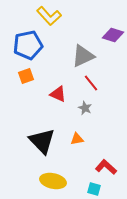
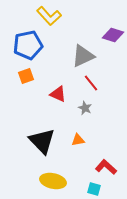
orange triangle: moved 1 px right, 1 px down
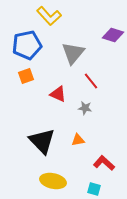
blue pentagon: moved 1 px left
gray triangle: moved 10 px left, 3 px up; rotated 25 degrees counterclockwise
red line: moved 2 px up
gray star: rotated 16 degrees counterclockwise
red L-shape: moved 2 px left, 4 px up
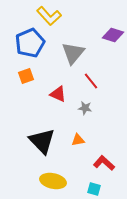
blue pentagon: moved 3 px right, 2 px up; rotated 12 degrees counterclockwise
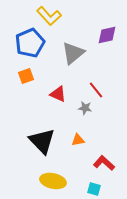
purple diamond: moved 6 px left; rotated 30 degrees counterclockwise
gray triangle: rotated 10 degrees clockwise
red line: moved 5 px right, 9 px down
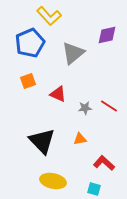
orange square: moved 2 px right, 5 px down
red line: moved 13 px right, 16 px down; rotated 18 degrees counterclockwise
gray star: rotated 16 degrees counterclockwise
orange triangle: moved 2 px right, 1 px up
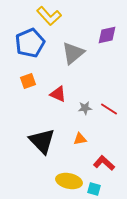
red line: moved 3 px down
yellow ellipse: moved 16 px right
